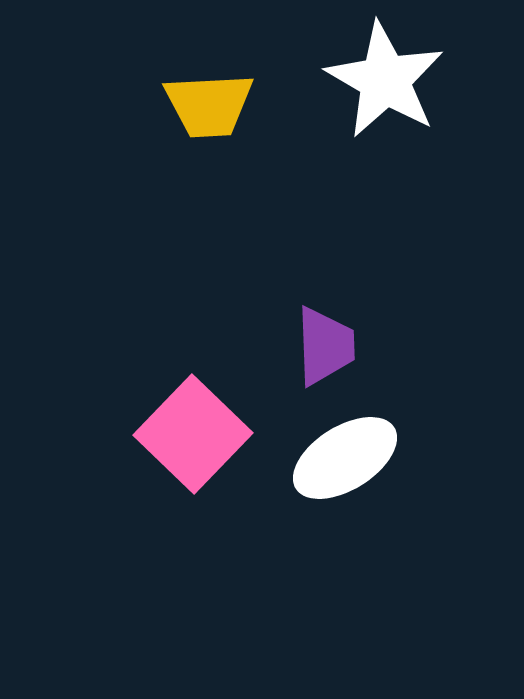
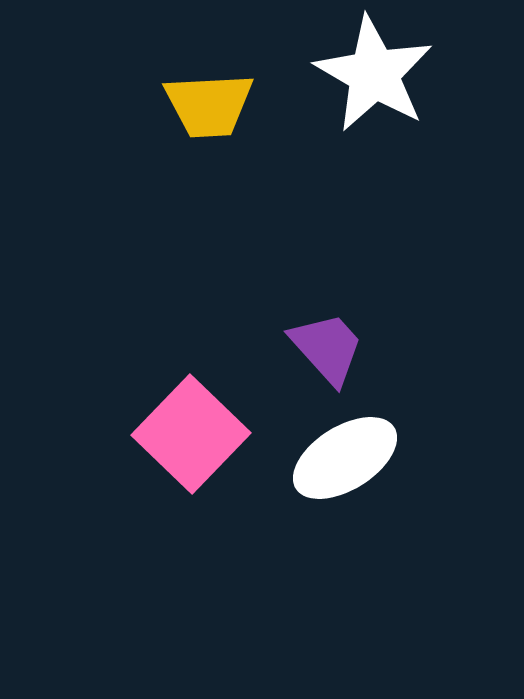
white star: moved 11 px left, 6 px up
purple trapezoid: moved 2 px right, 2 px down; rotated 40 degrees counterclockwise
pink square: moved 2 px left
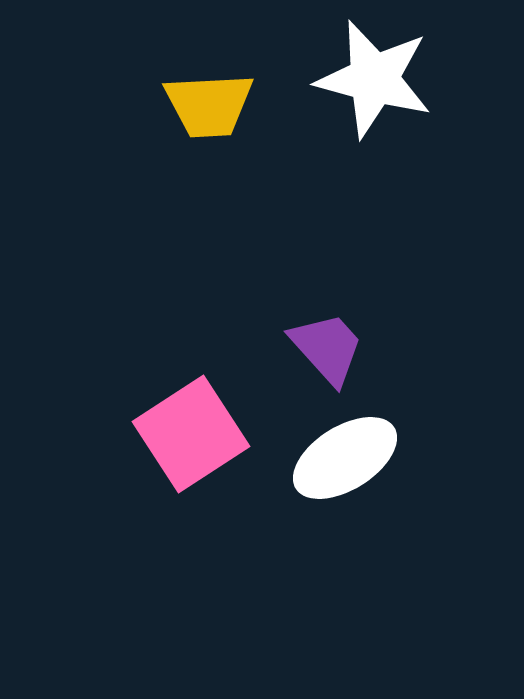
white star: moved 5 px down; rotated 15 degrees counterclockwise
pink square: rotated 13 degrees clockwise
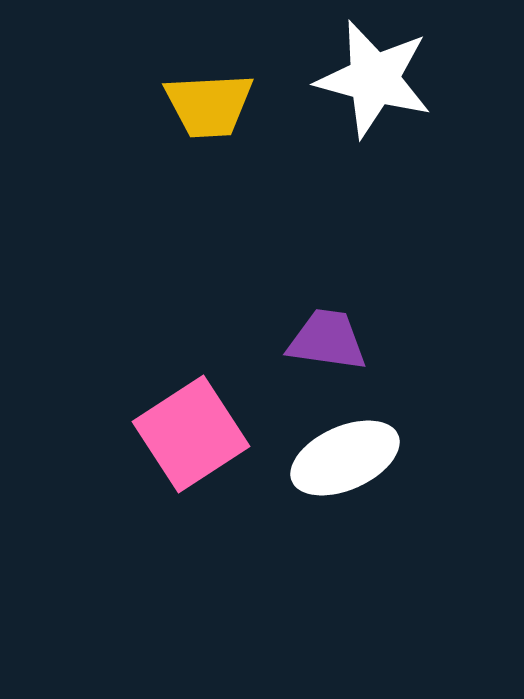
purple trapezoid: moved 8 px up; rotated 40 degrees counterclockwise
white ellipse: rotated 8 degrees clockwise
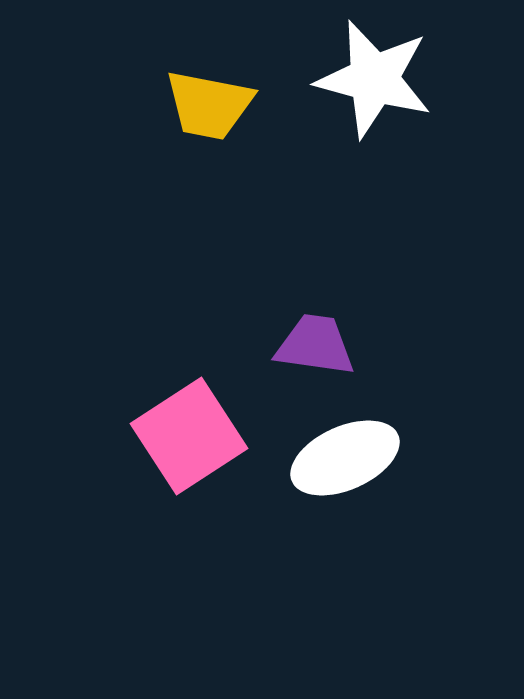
yellow trapezoid: rotated 14 degrees clockwise
purple trapezoid: moved 12 px left, 5 px down
pink square: moved 2 px left, 2 px down
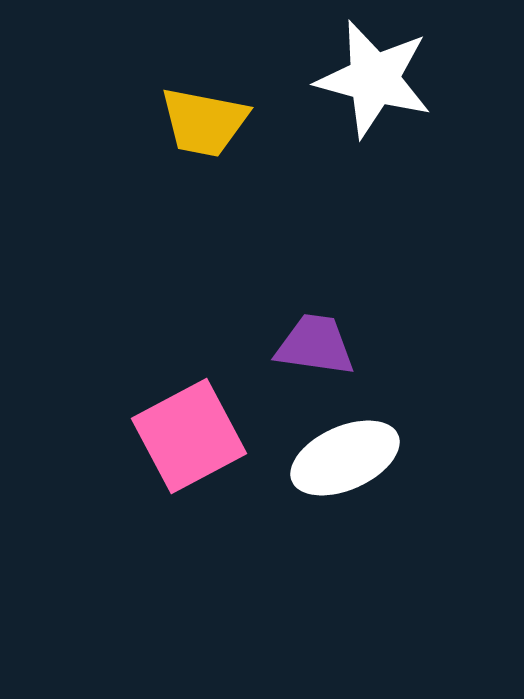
yellow trapezoid: moved 5 px left, 17 px down
pink square: rotated 5 degrees clockwise
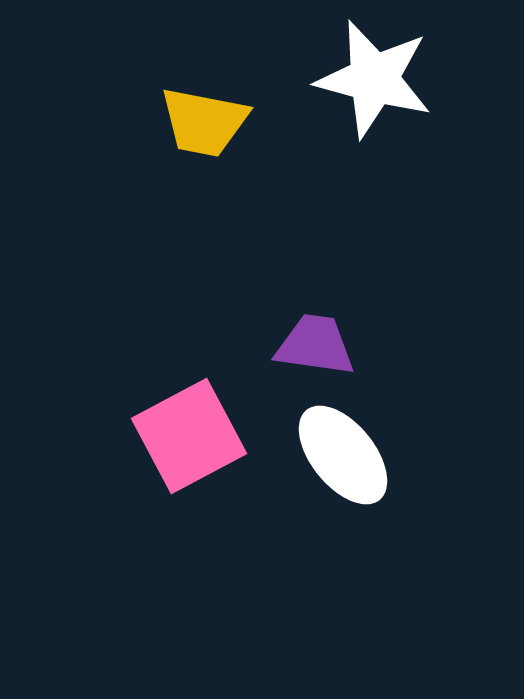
white ellipse: moved 2 px left, 3 px up; rotated 75 degrees clockwise
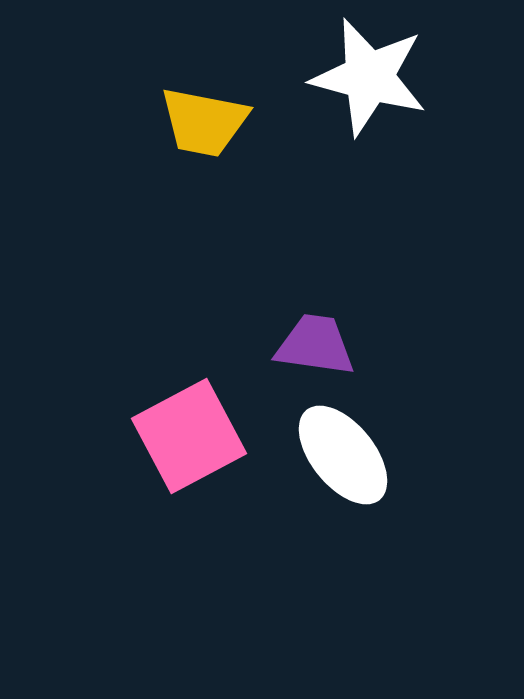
white star: moved 5 px left, 2 px up
